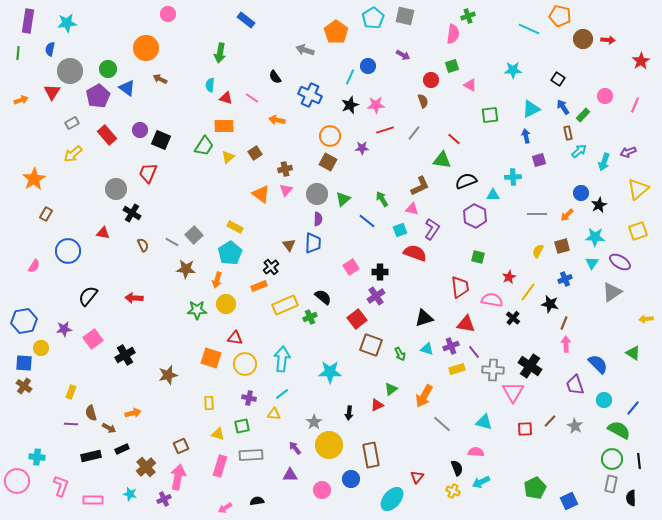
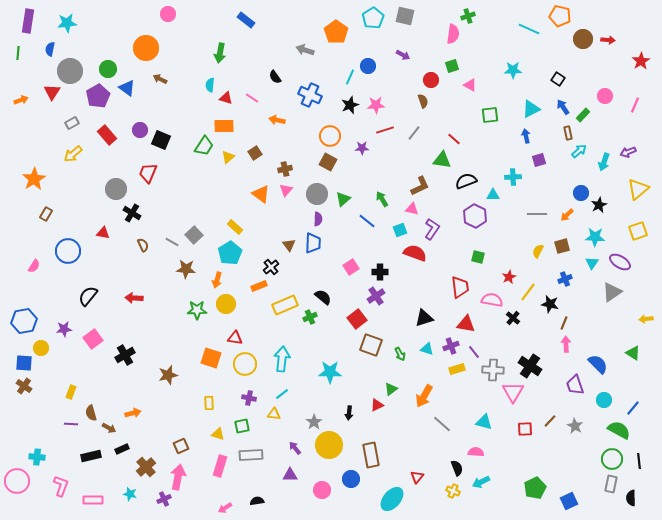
yellow rectangle at (235, 227): rotated 14 degrees clockwise
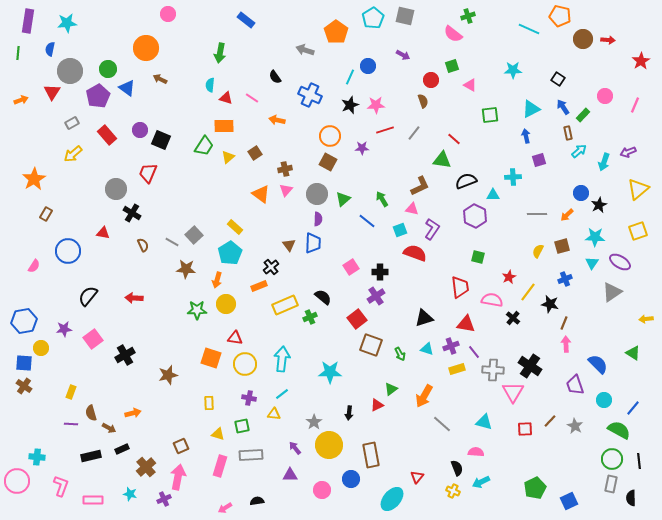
pink semicircle at (453, 34): rotated 120 degrees clockwise
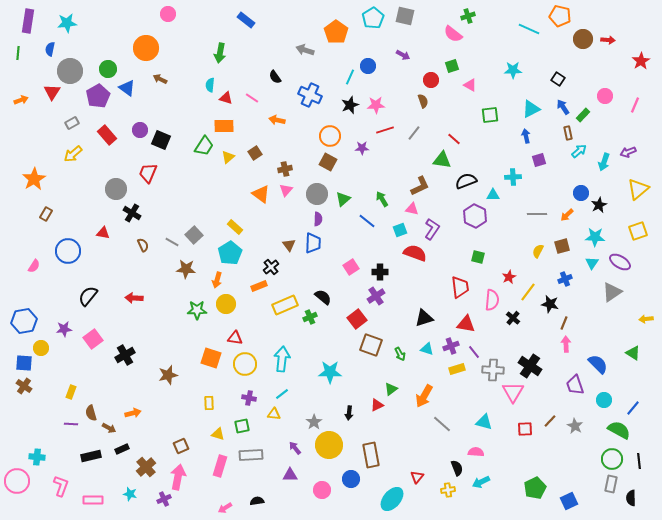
pink semicircle at (492, 300): rotated 85 degrees clockwise
yellow cross at (453, 491): moved 5 px left, 1 px up; rotated 32 degrees counterclockwise
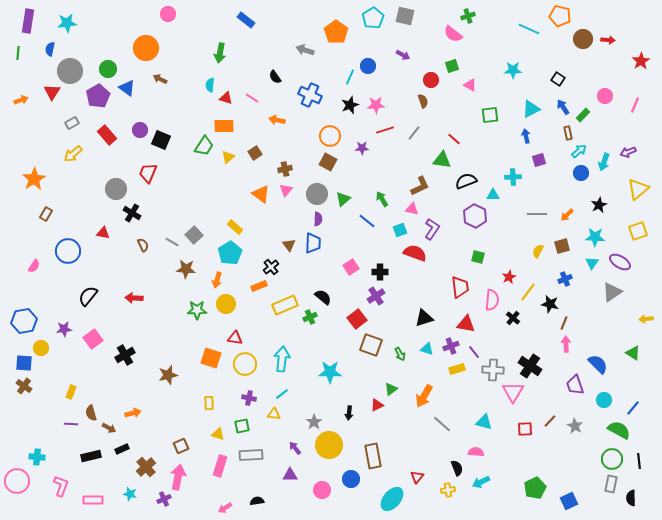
blue circle at (581, 193): moved 20 px up
brown rectangle at (371, 455): moved 2 px right, 1 px down
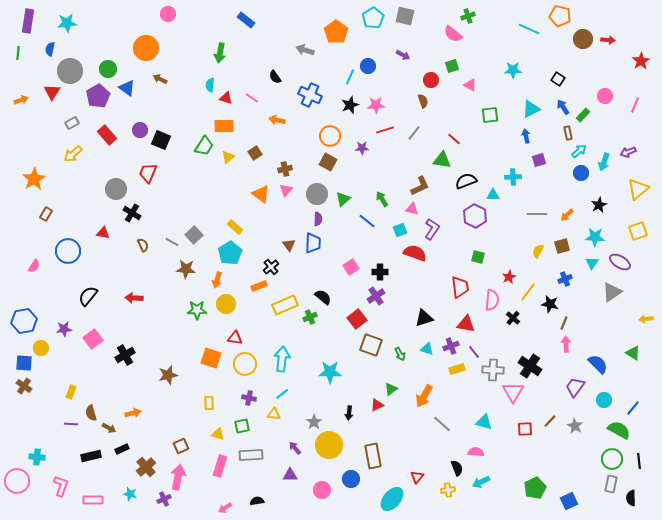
purple trapezoid at (575, 385): moved 2 px down; rotated 55 degrees clockwise
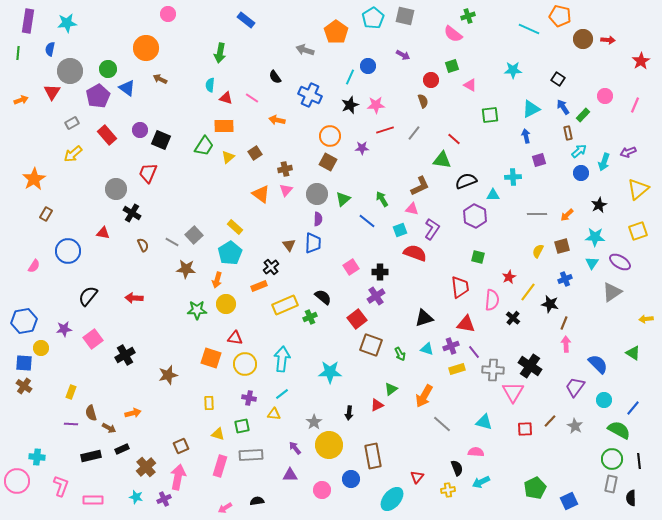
cyan star at (130, 494): moved 6 px right, 3 px down
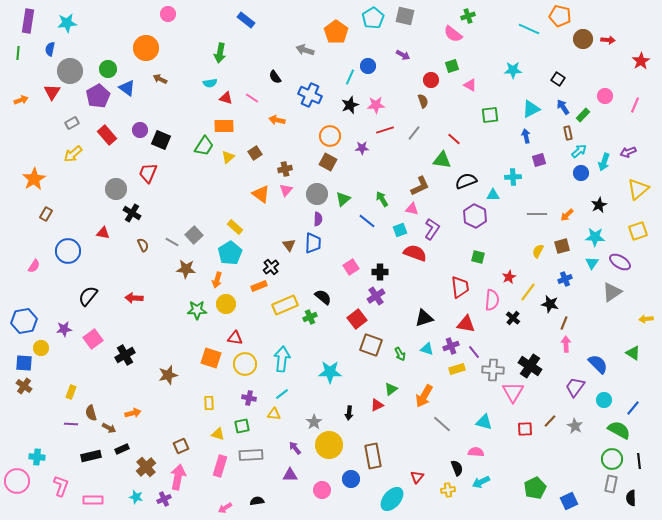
cyan semicircle at (210, 85): moved 2 px up; rotated 104 degrees counterclockwise
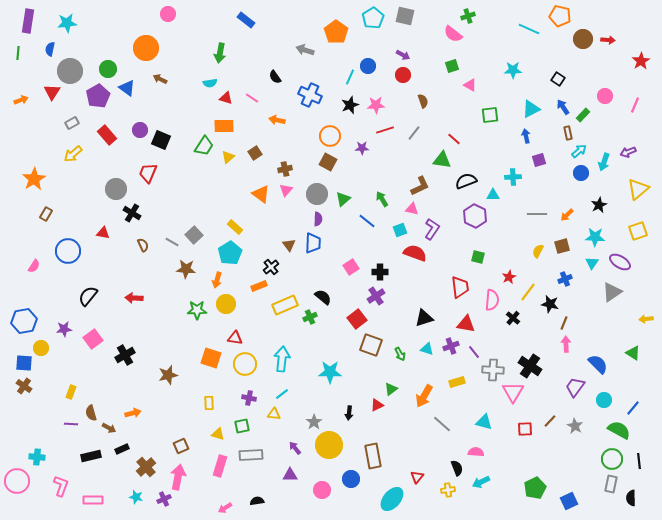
red circle at (431, 80): moved 28 px left, 5 px up
yellow rectangle at (457, 369): moved 13 px down
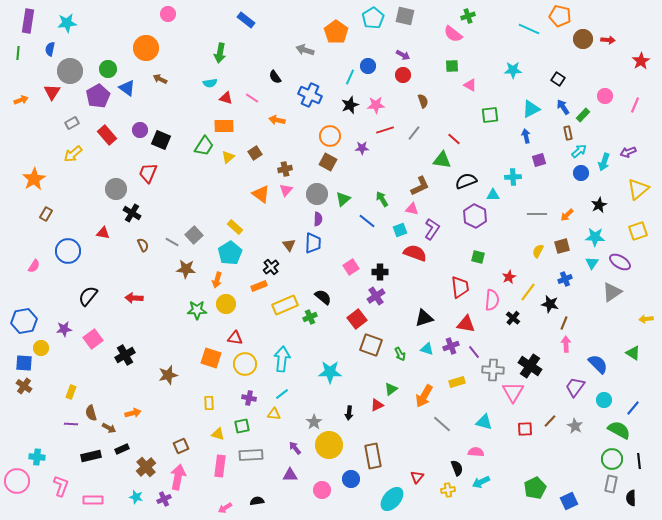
green square at (452, 66): rotated 16 degrees clockwise
pink rectangle at (220, 466): rotated 10 degrees counterclockwise
